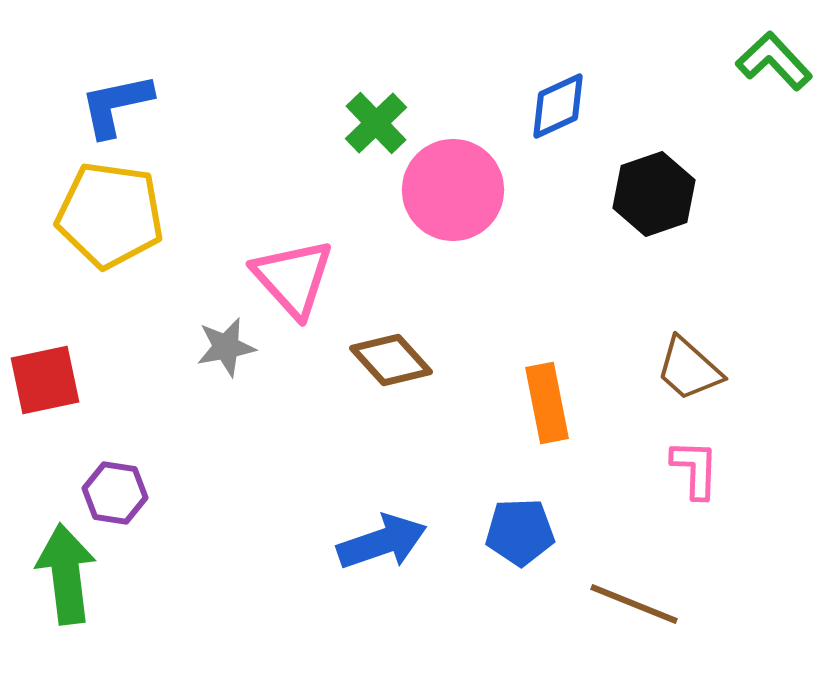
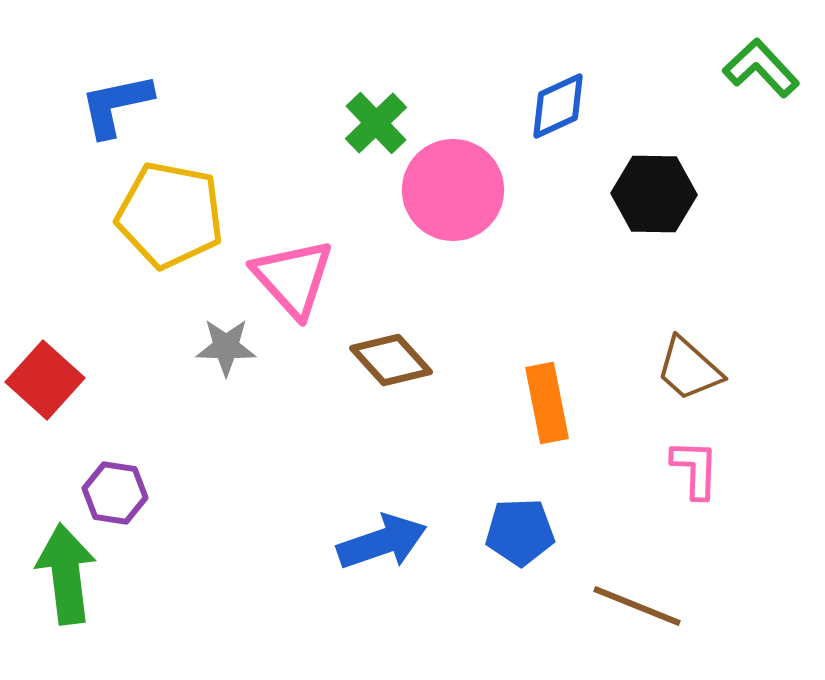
green L-shape: moved 13 px left, 7 px down
black hexagon: rotated 20 degrees clockwise
yellow pentagon: moved 60 px right; rotated 3 degrees clockwise
gray star: rotated 12 degrees clockwise
red square: rotated 36 degrees counterclockwise
brown line: moved 3 px right, 2 px down
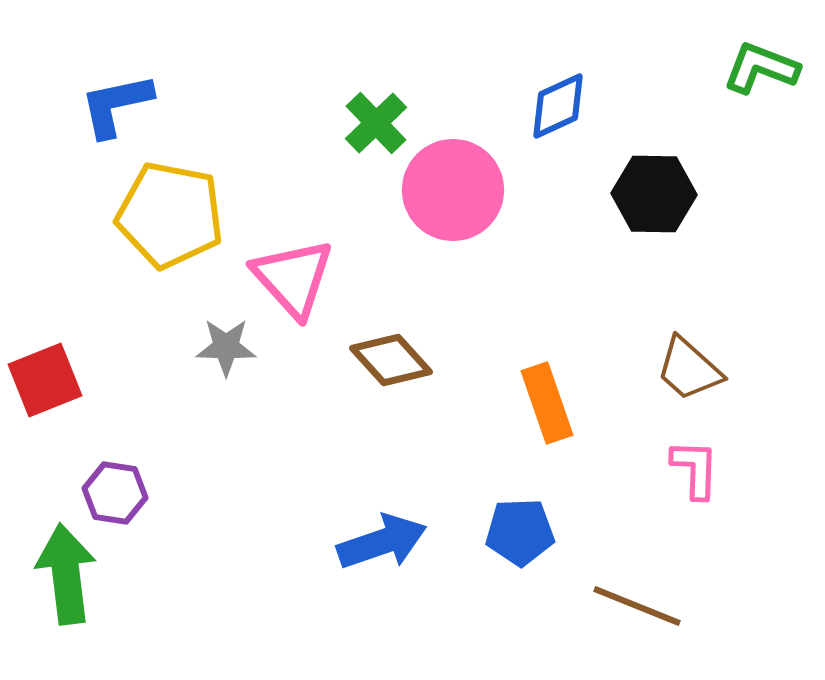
green L-shape: rotated 26 degrees counterclockwise
red square: rotated 26 degrees clockwise
orange rectangle: rotated 8 degrees counterclockwise
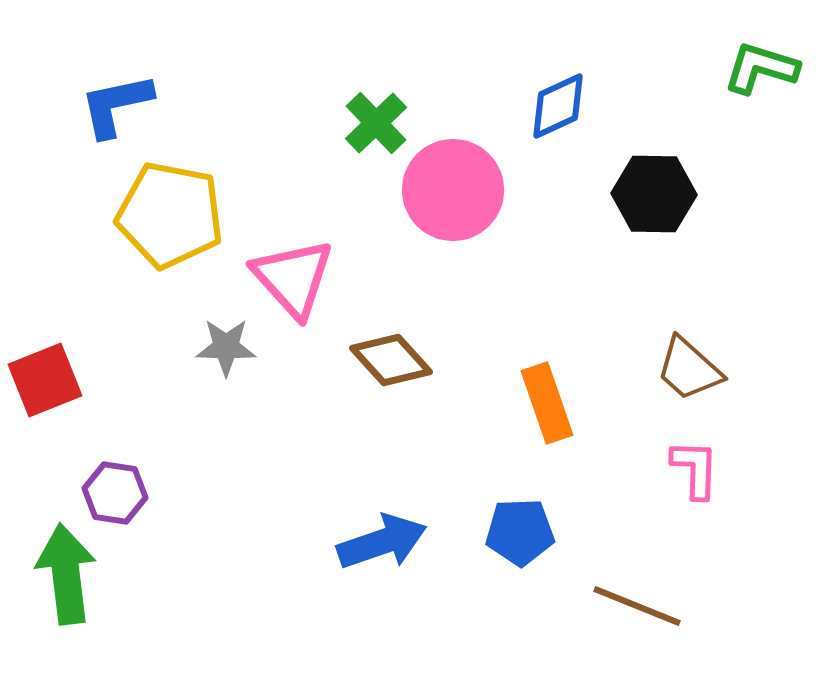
green L-shape: rotated 4 degrees counterclockwise
